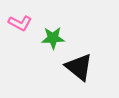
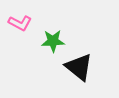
green star: moved 3 px down
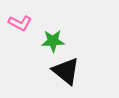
black triangle: moved 13 px left, 4 px down
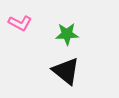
green star: moved 14 px right, 7 px up
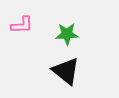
pink L-shape: moved 2 px right, 2 px down; rotated 30 degrees counterclockwise
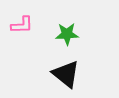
black triangle: moved 3 px down
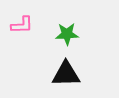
black triangle: rotated 40 degrees counterclockwise
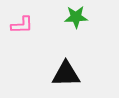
green star: moved 9 px right, 17 px up
